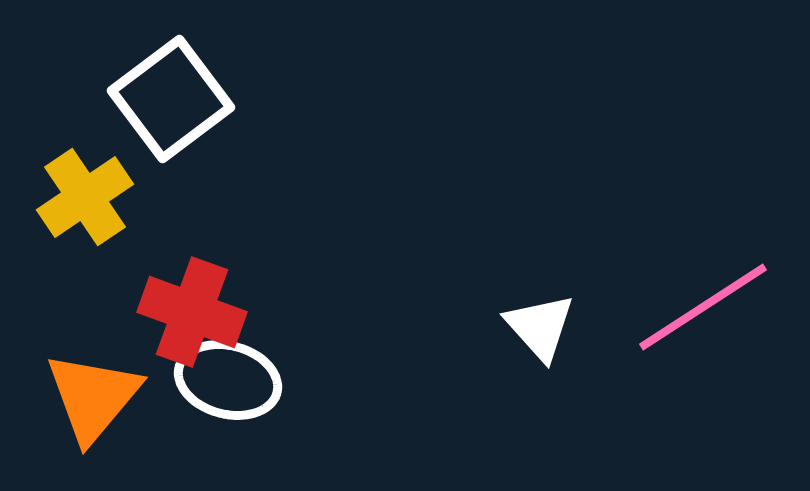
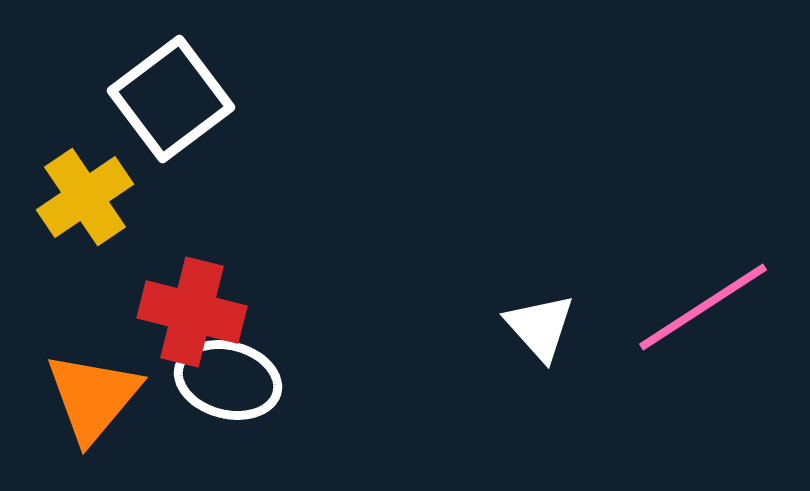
red cross: rotated 6 degrees counterclockwise
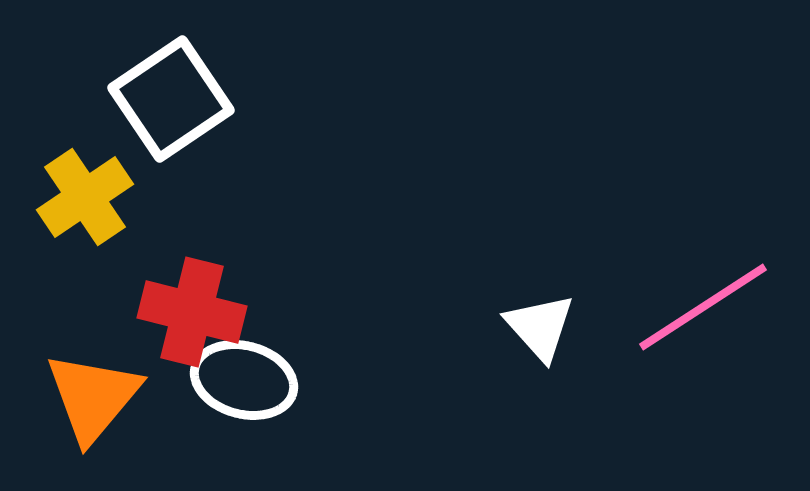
white square: rotated 3 degrees clockwise
white ellipse: moved 16 px right
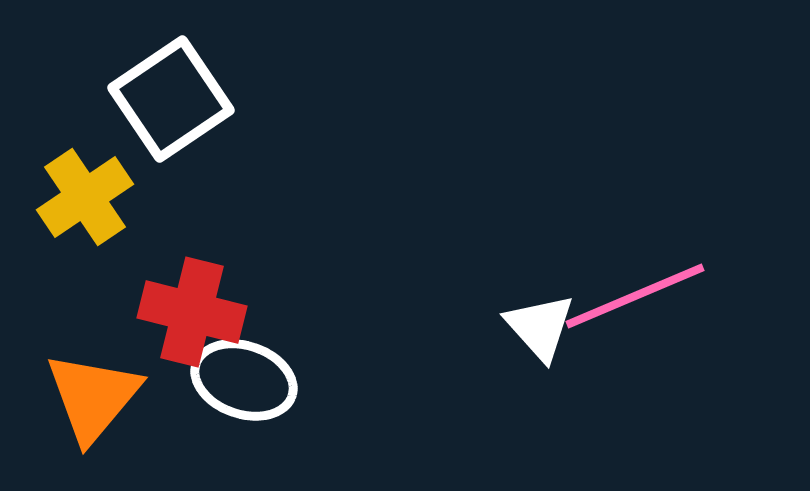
pink line: moved 68 px left, 11 px up; rotated 10 degrees clockwise
white ellipse: rotated 4 degrees clockwise
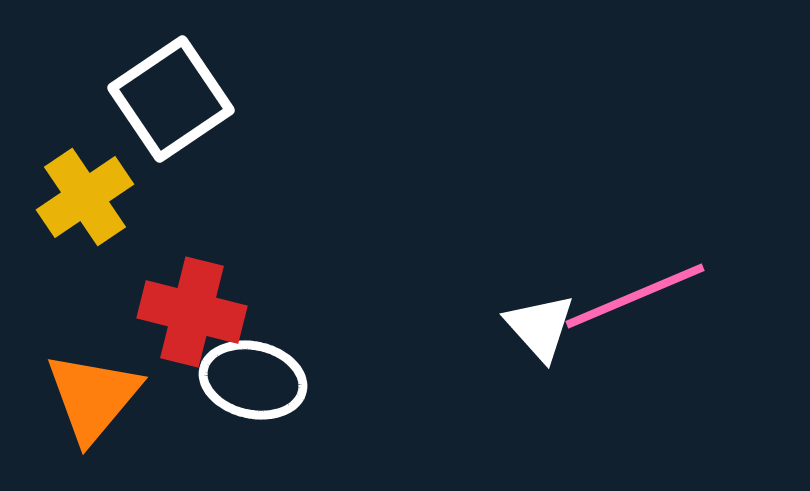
white ellipse: moved 9 px right; rotated 6 degrees counterclockwise
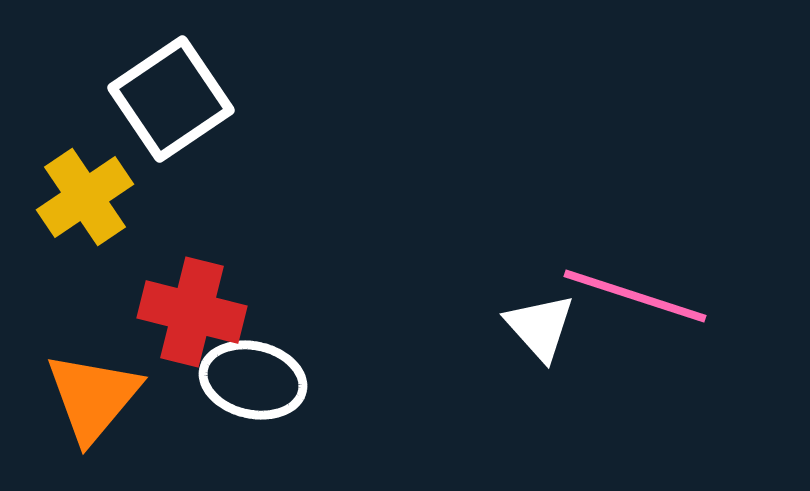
pink line: rotated 41 degrees clockwise
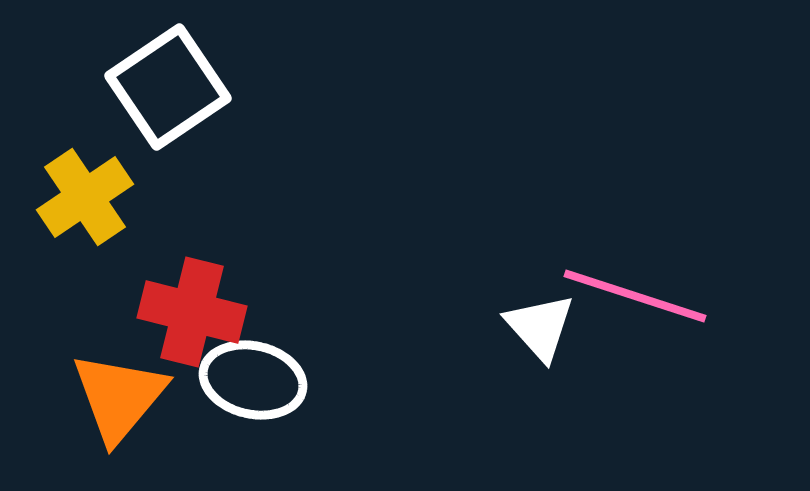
white square: moved 3 px left, 12 px up
orange triangle: moved 26 px right
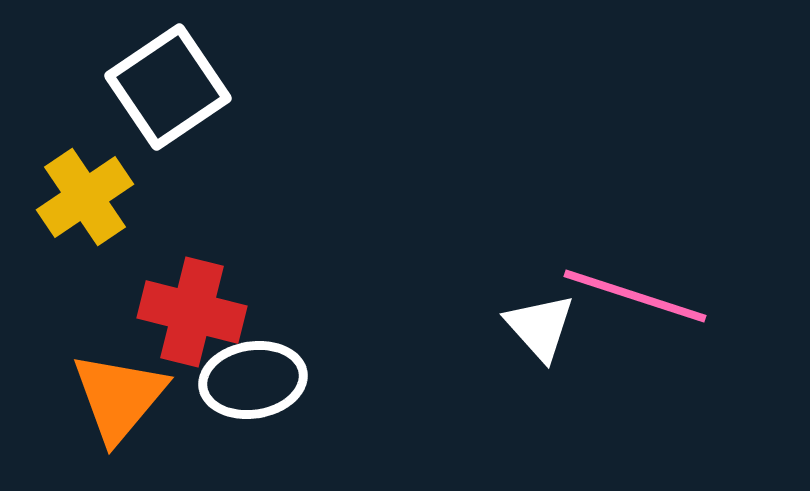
white ellipse: rotated 22 degrees counterclockwise
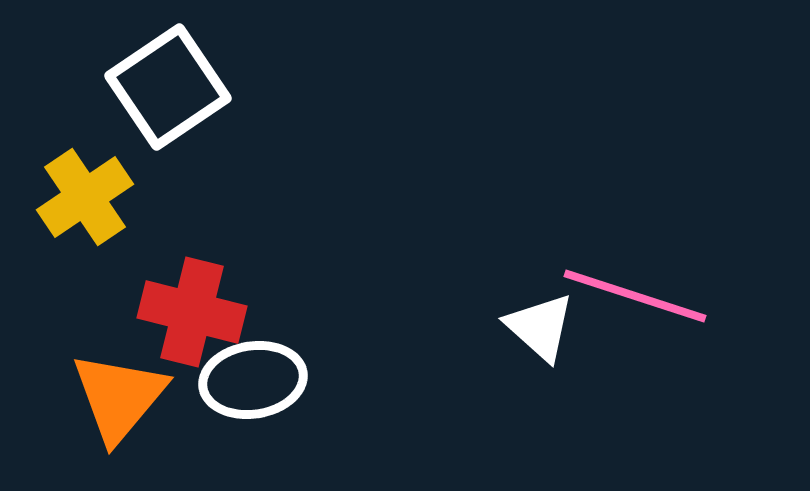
white triangle: rotated 6 degrees counterclockwise
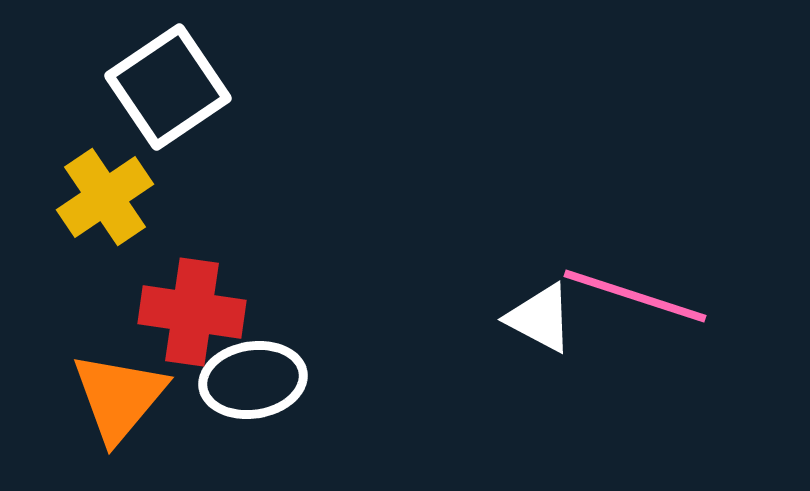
yellow cross: moved 20 px right
red cross: rotated 6 degrees counterclockwise
white triangle: moved 9 px up; rotated 14 degrees counterclockwise
